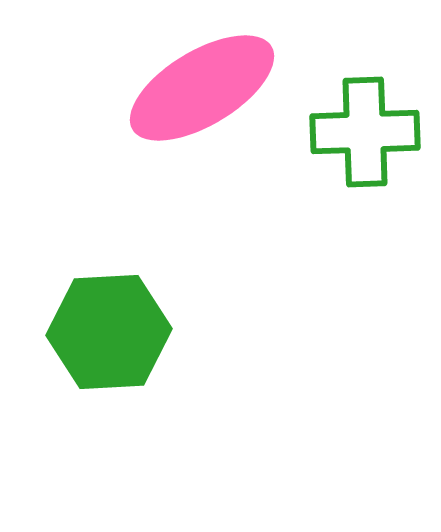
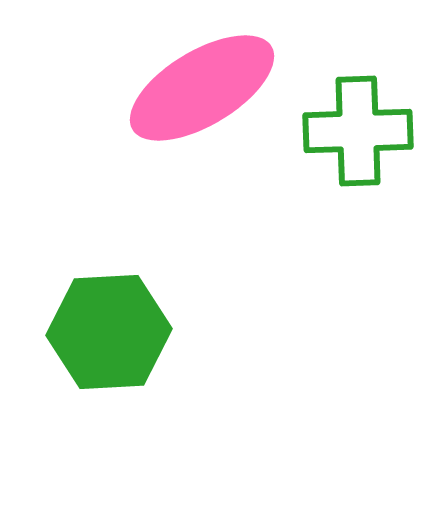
green cross: moved 7 px left, 1 px up
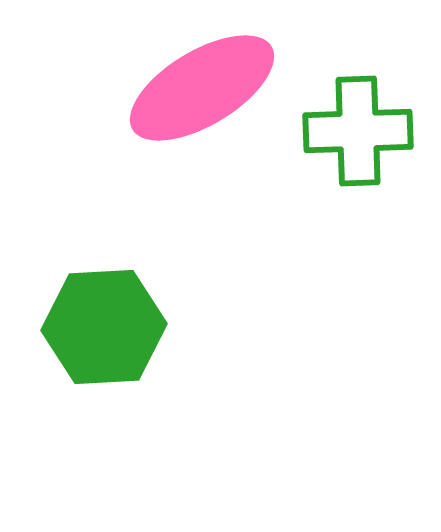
green hexagon: moved 5 px left, 5 px up
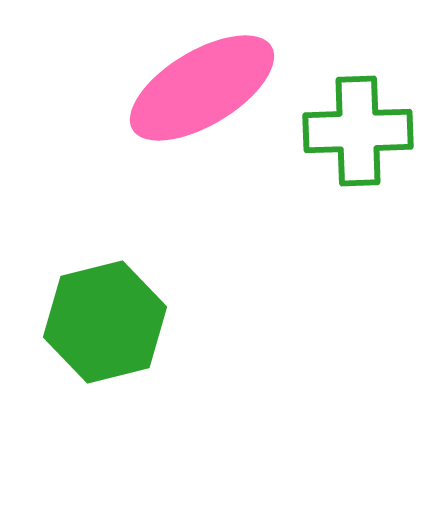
green hexagon: moved 1 px right, 5 px up; rotated 11 degrees counterclockwise
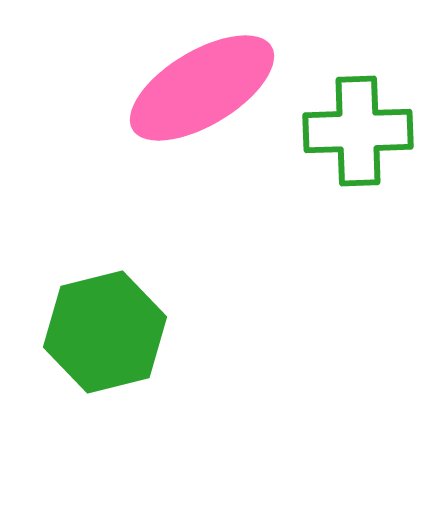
green hexagon: moved 10 px down
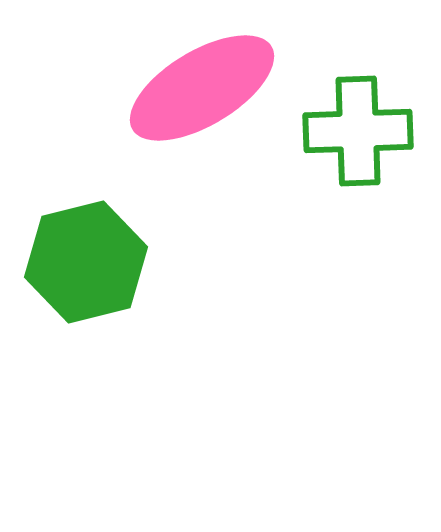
green hexagon: moved 19 px left, 70 px up
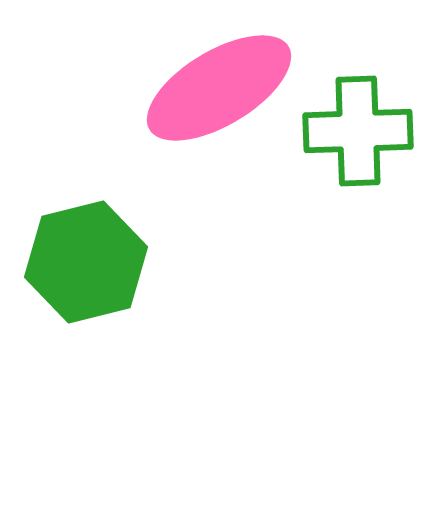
pink ellipse: moved 17 px right
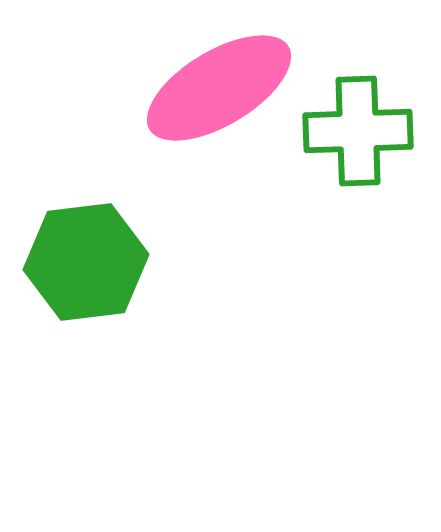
green hexagon: rotated 7 degrees clockwise
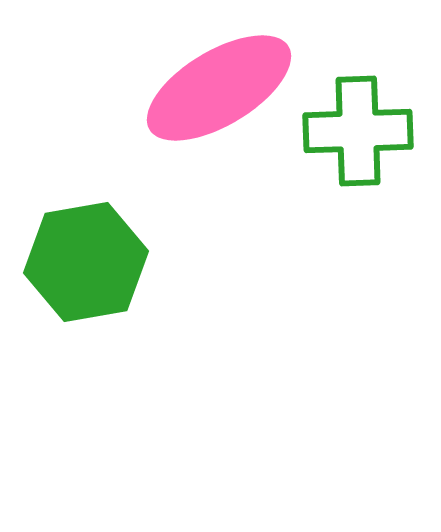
green hexagon: rotated 3 degrees counterclockwise
